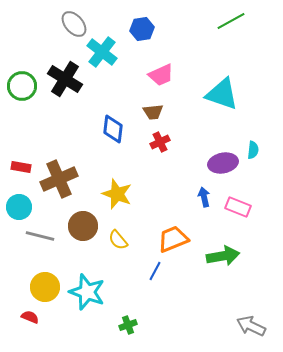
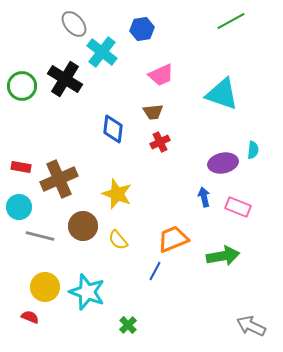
green cross: rotated 24 degrees counterclockwise
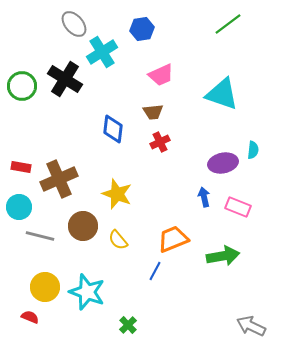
green line: moved 3 px left, 3 px down; rotated 8 degrees counterclockwise
cyan cross: rotated 20 degrees clockwise
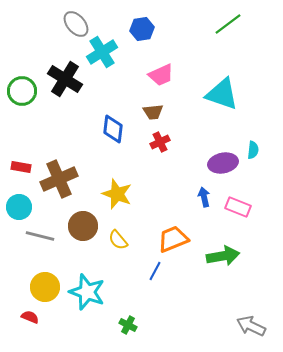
gray ellipse: moved 2 px right
green circle: moved 5 px down
green cross: rotated 18 degrees counterclockwise
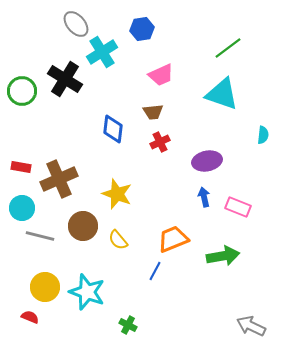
green line: moved 24 px down
cyan semicircle: moved 10 px right, 15 px up
purple ellipse: moved 16 px left, 2 px up
cyan circle: moved 3 px right, 1 px down
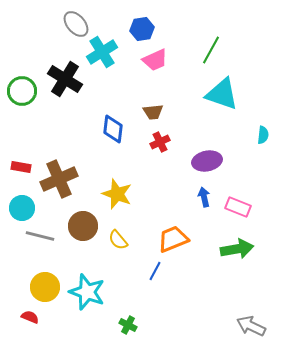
green line: moved 17 px left, 2 px down; rotated 24 degrees counterclockwise
pink trapezoid: moved 6 px left, 15 px up
green arrow: moved 14 px right, 7 px up
